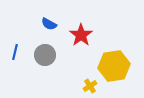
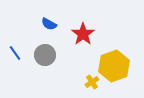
red star: moved 2 px right, 1 px up
blue line: moved 1 px down; rotated 49 degrees counterclockwise
yellow hexagon: rotated 12 degrees counterclockwise
yellow cross: moved 2 px right, 4 px up
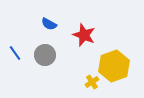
red star: moved 1 px right, 1 px down; rotated 15 degrees counterclockwise
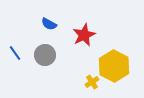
red star: rotated 25 degrees clockwise
yellow hexagon: rotated 12 degrees counterclockwise
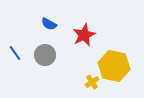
yellow hexagon: rotated 16 degrees counterclockwise
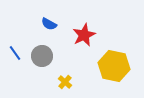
gray circle: moved 3 px left, 1 px down
yellow cross: moved 27 px left; rotated 16 degrees counterclockwise
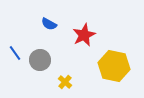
gray circle: moved 2 px left, 4 px down
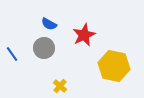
blue line: moved 3 px left, 1 px down
gray circle: moved 4 px right, 12 px up
yellow cross: moved 5 px left, 4 px down
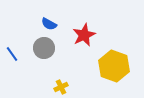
yellow hexagon: rotated 8 degrees clockwise
yellow cross: moved 1 px right, 1 px down; rotated 24 degrees clockwise
